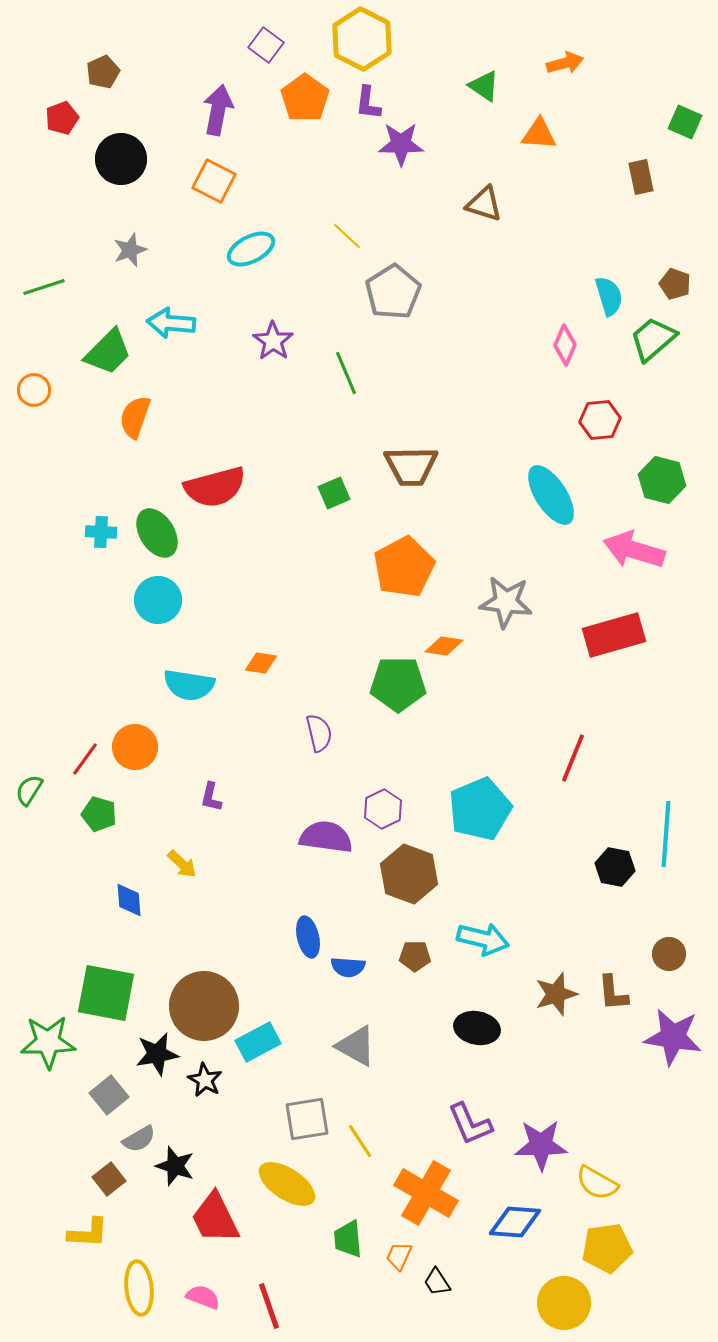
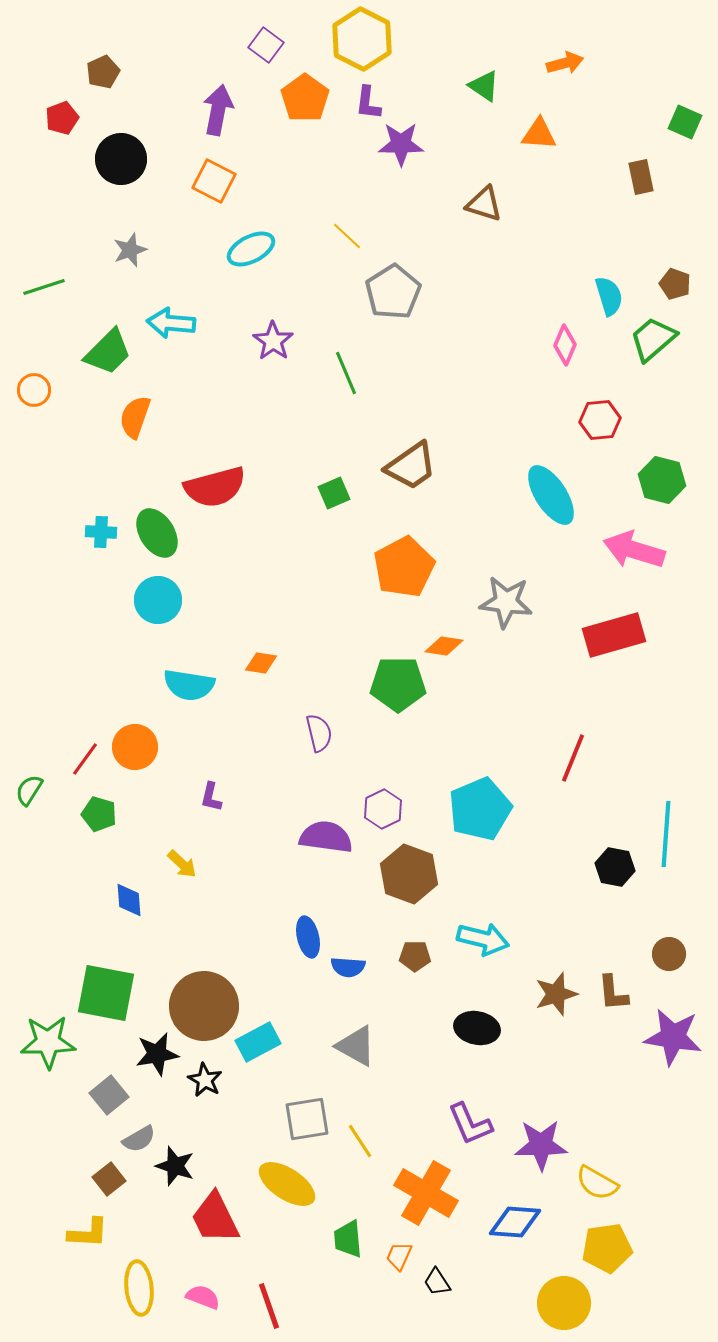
brown trapezoid at (411, 466): rotated 34 degrees counterclockwise
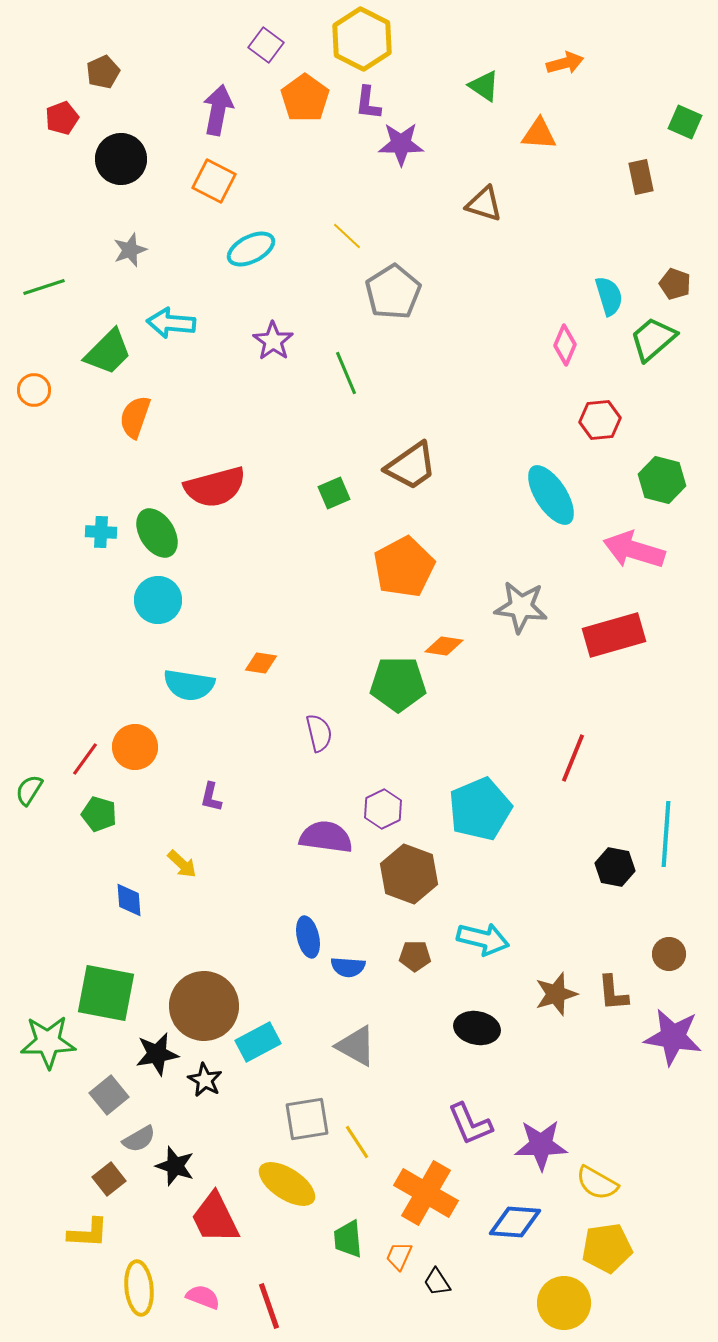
gray star at (506, 602): moved 15 px right, 5 px down
yellow line at (360, 1141): moved 3 px left, 1 px down
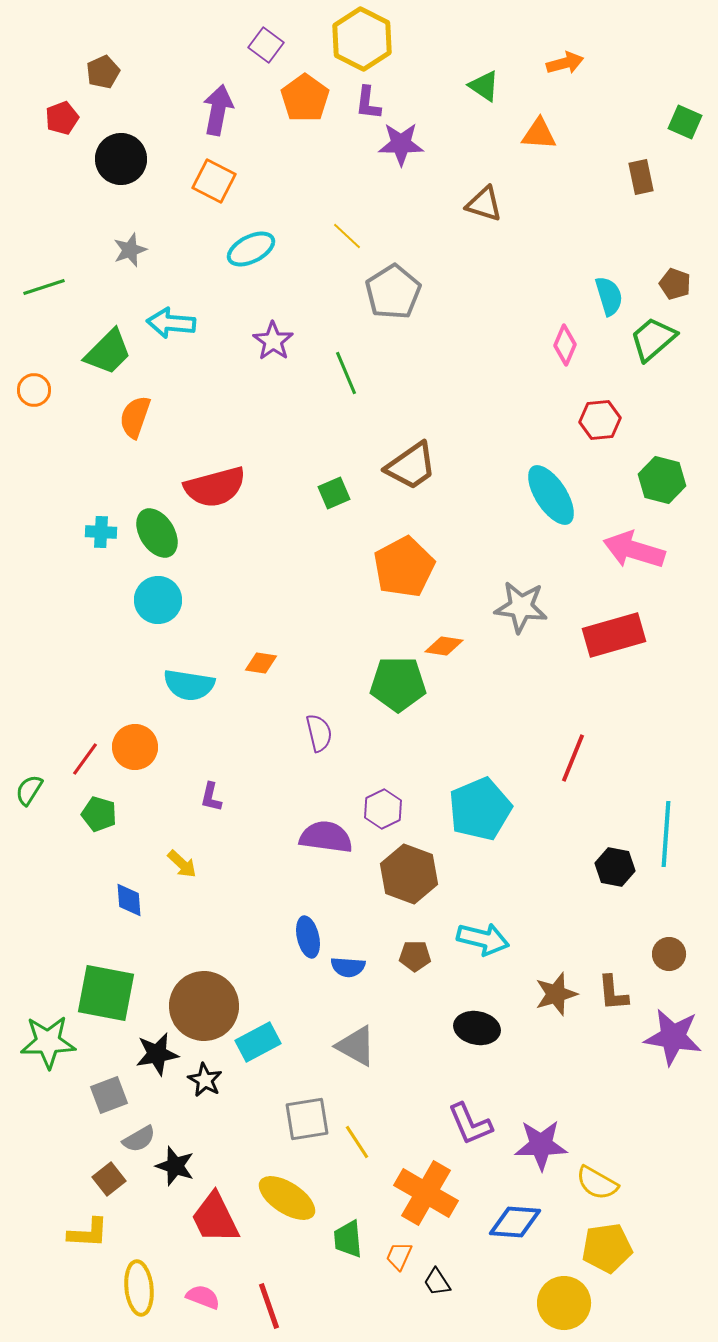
gray square at (109, 1095): rotated 18 degrees clockwise
yellow ellipse at (287, 1184): moved 14 px down
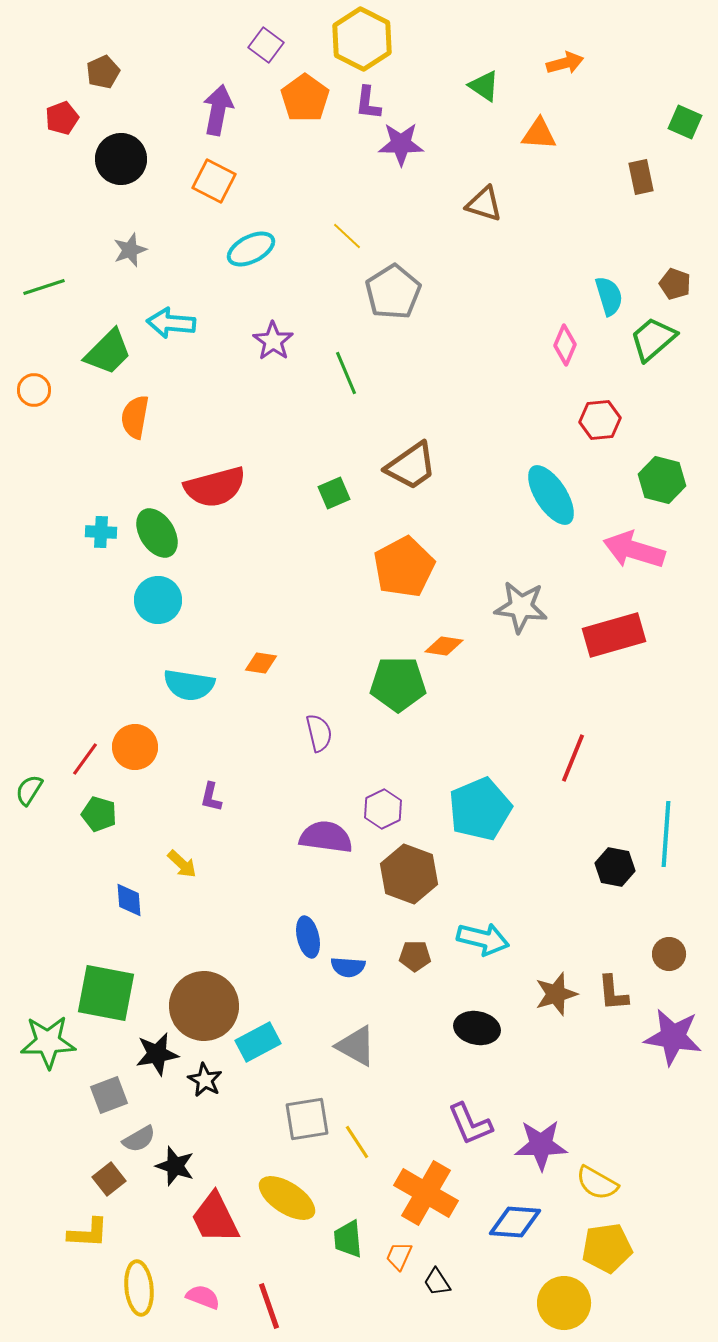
orange semicircle at (135, 417): rotated 9 degrees counterclockwise
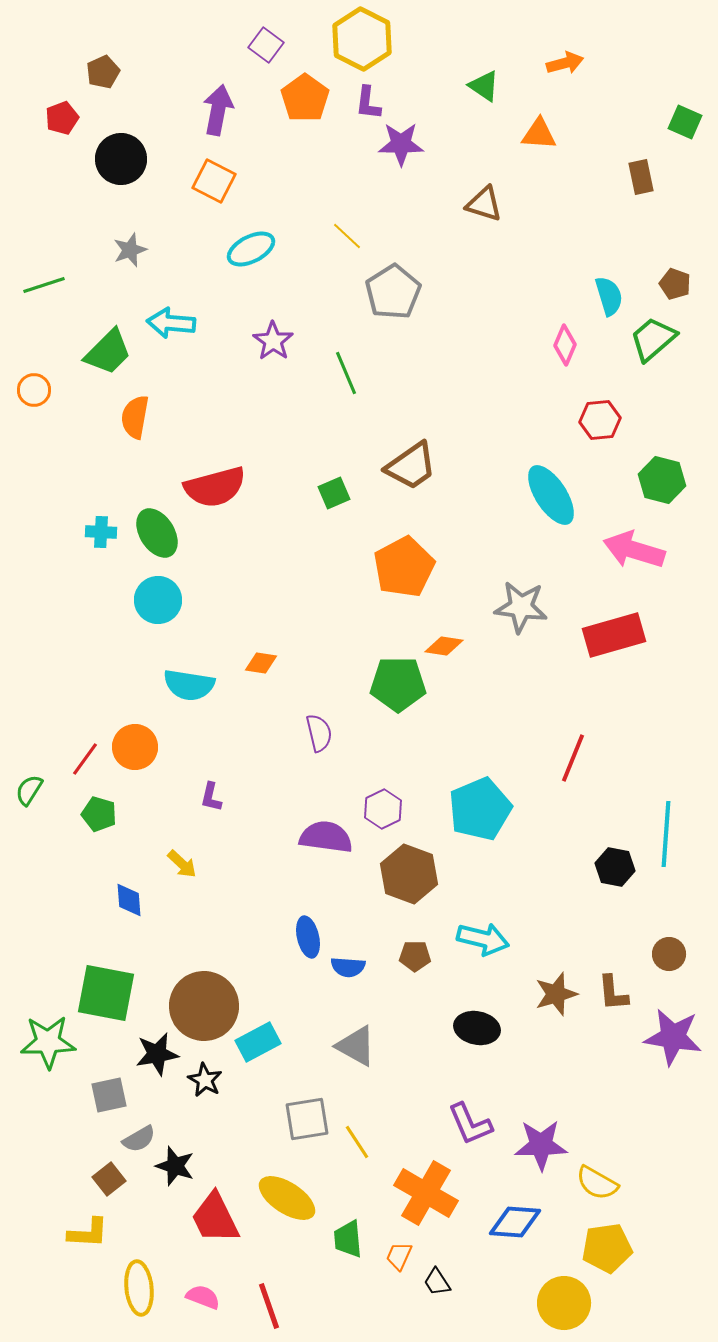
green line at (44, 287): moved 2 px up
gray square at (109, 1095): rotated 9 degrees clockwise
